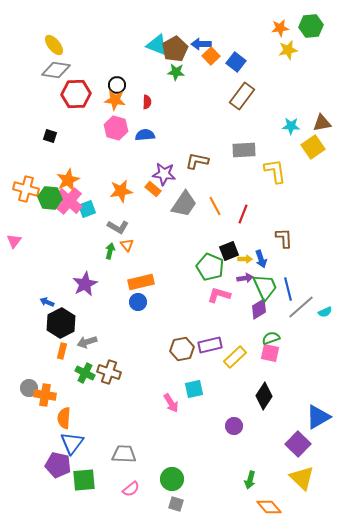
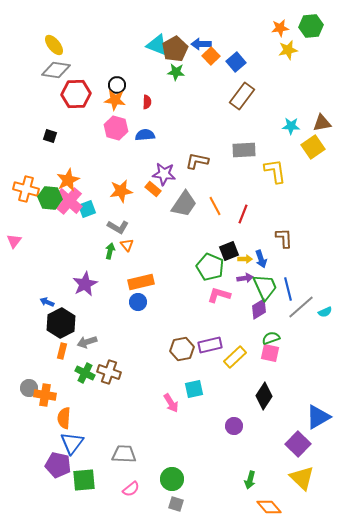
blue square at (236, 62): rotated 12 degrees clockwise
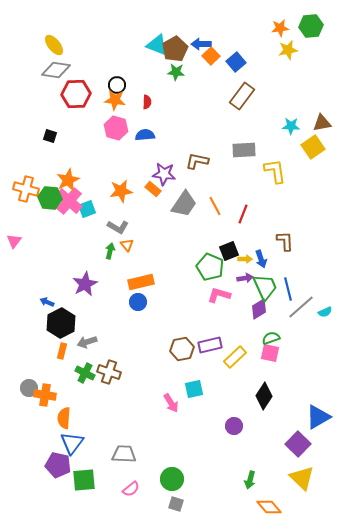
brown L-shape at (284, 238): moved 1 px right, 3 px down
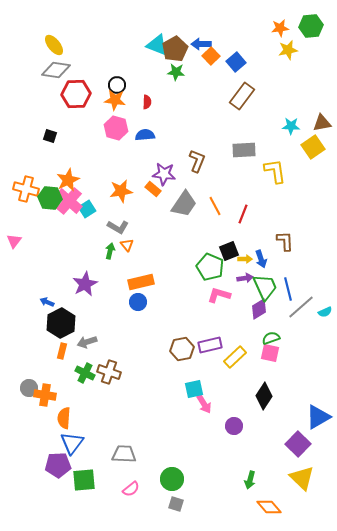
brown L-shape at (197, 161): rotated 100 degrees clockwise
cyan square at (87, 209): rotated 12 degrees counterclockwise
pink arrow at (171, 403): moved 33 px right, 1 px down
purple pentagon at (58, 465): rotated 15 degrees counterclockwise
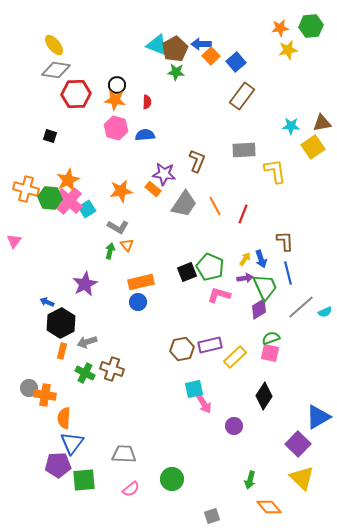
black square at (229, 251): moved 42 px left, 21 px down
yellow arrow at (245, 259): rotated 56 degrees counterclockwise
blue line at (288, 289): moved 16 px up
brown cross at (109, 372): moved 3 px right, 3 px up
gray square at (176, 504): moved 36 px right, 12 px down; rotated 35 degrees counterclockwise
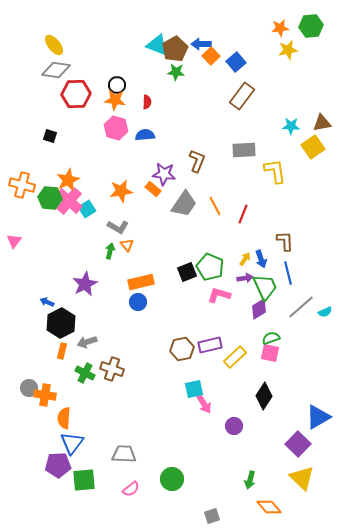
orange cross at (26, 189): moved 4 px left, 4 px up
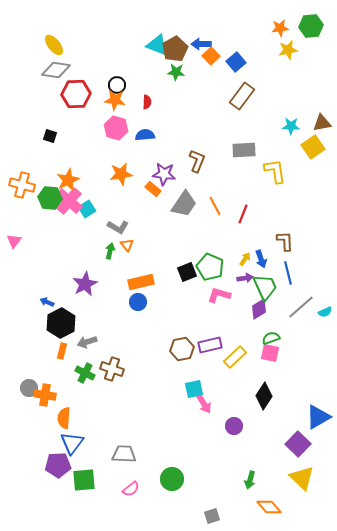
orange star at (121, 191): moved 17 px up
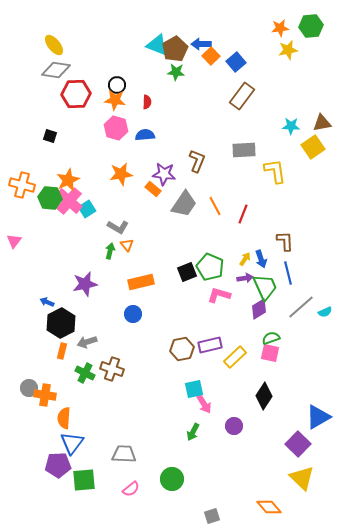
purple star at (85, 284): rotated 15 degrees clockwise
blue circle at (138, 302): moved 5 px left, 12 px down
green arrow at (250, 480): moved 57 px left, 48 px up; rotated 12 degrees clockwise
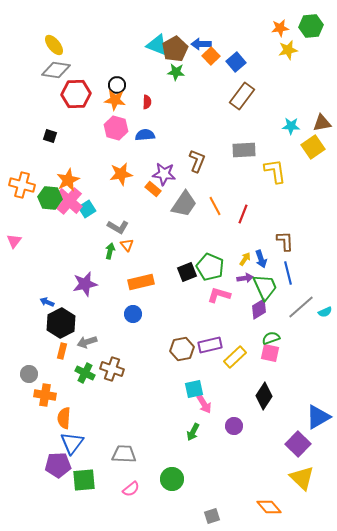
gray circle at (29, 388): moved 14 px up
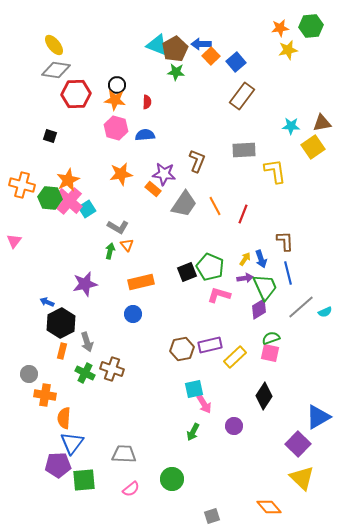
gray arrow at (87, 342): rotated 90 degrees counterclockwise
